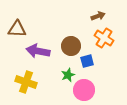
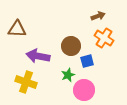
purple arrow: moved 5 px down
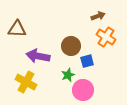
orange cross: moved 2 px right, 1 px up
yellow cross: rotated 10 degrees clockwise
pink circle: moved 1 px left
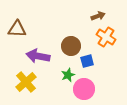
yellow cross: rotated 20 degrees clockwise
pink circle: moved 1 px right, 1 px up
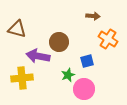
brown arrow: moved 5 px left; rotated 24 degrees clockwise
brown triangle: rotated 12 degrees clockwise
orange cross: moved 2 px right, 2 px down
brown circle: moved 12 px left, 4 px up
yellow cross: moved 4 px left, 4 px up; rotated 35 degrees clockwise
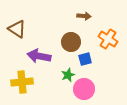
brown arrow: moved 9 px left
brown triangle: rotated 18 degrees clockwise
brown circle: moved 12 px right
purple arrow: moved 1 px right
blue square: moved 2 px left, 2 px up
yellow cross: moved 4 px down
